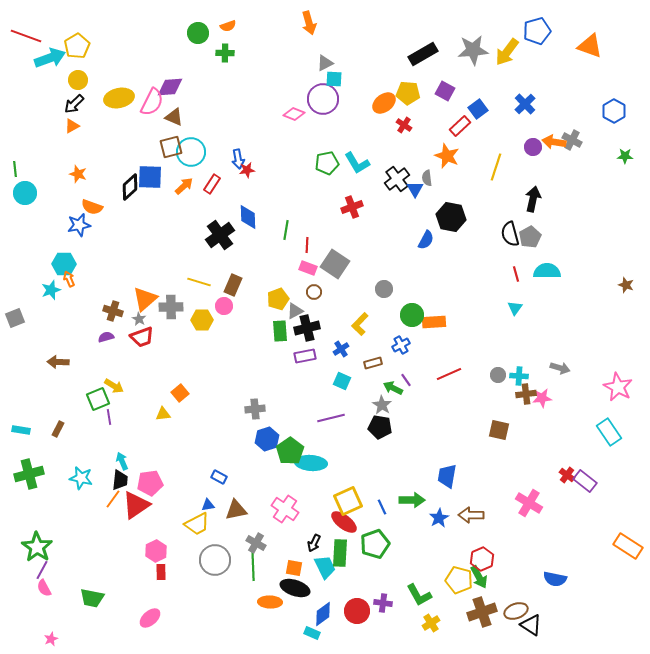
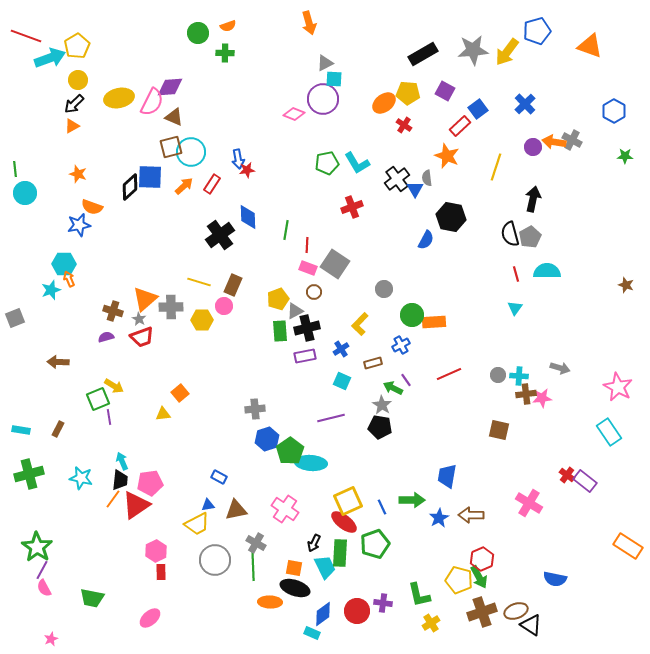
green L-shape at (419, 595): rotated 16 degrees clockwise
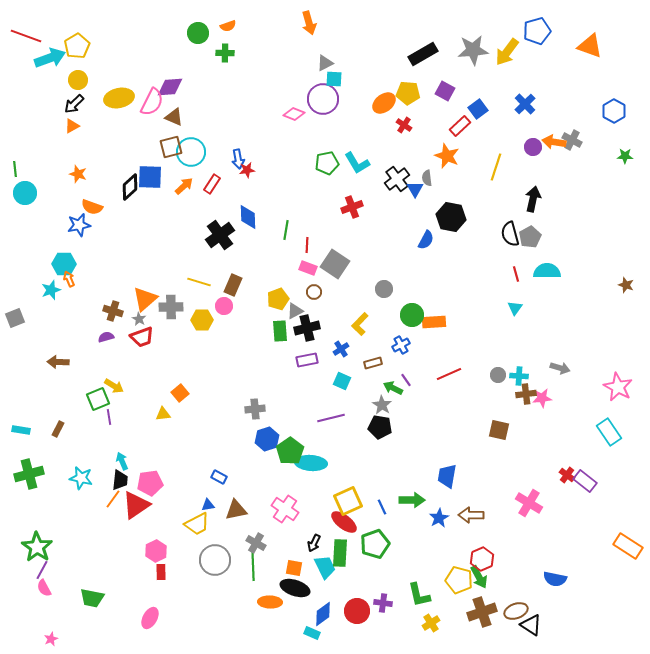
purple rectangle at (305, 356): moved 2 px right, 4 px down
pink ellipse at (150, 618): rotated 20 degrees counterclockwise
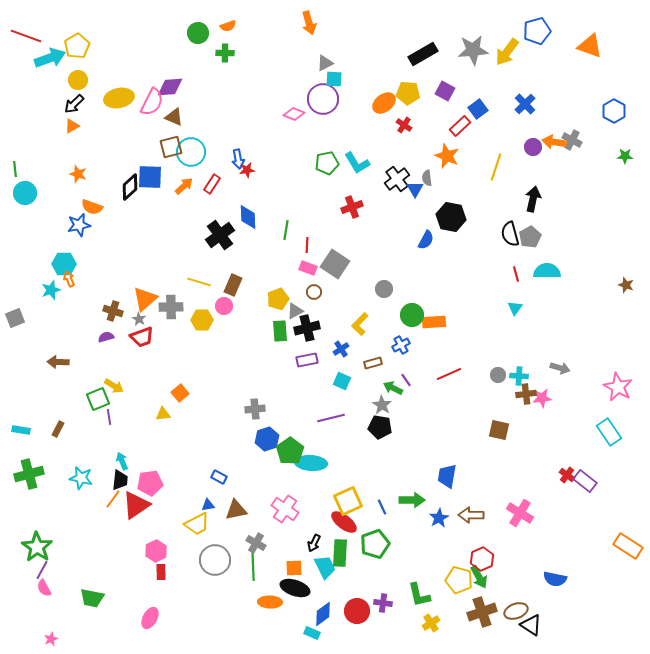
pink cross at (529, 503): moved 9 px left, 10 px down
orange square at (294, 568): rotated 12 degrees counterclockwise
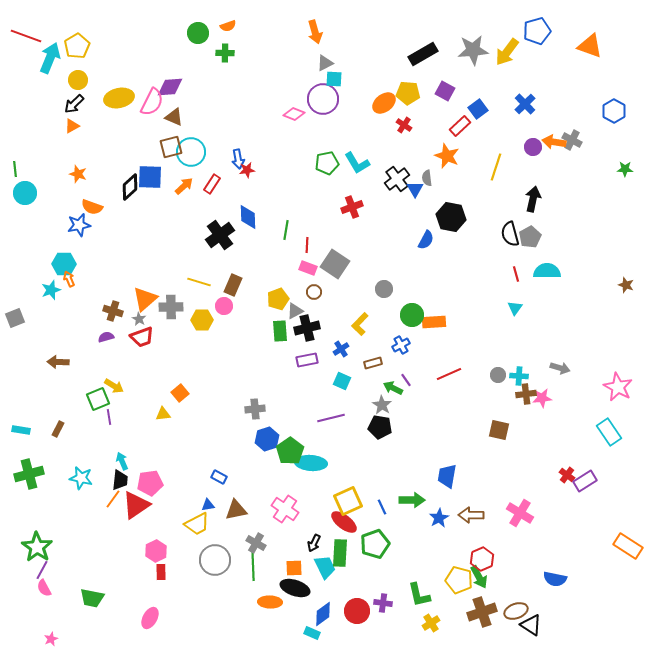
orange arrow at (309, 23): moved 6 px right, 9 px down
cyan arrow at (50, 58): rotated 48 degrees counterclockwise
green star at (625, 156): moved 13 px down
purple rectangle at (585, 481): rotated 70 degrees counterclockwise
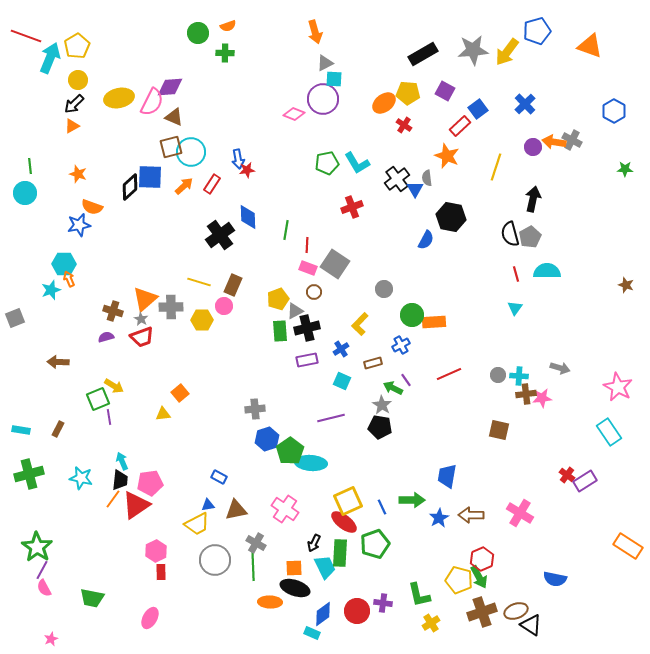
green line at (15, 169): moved 15 px right, 3 px up
gray star at (139, 319): moved 2 px right
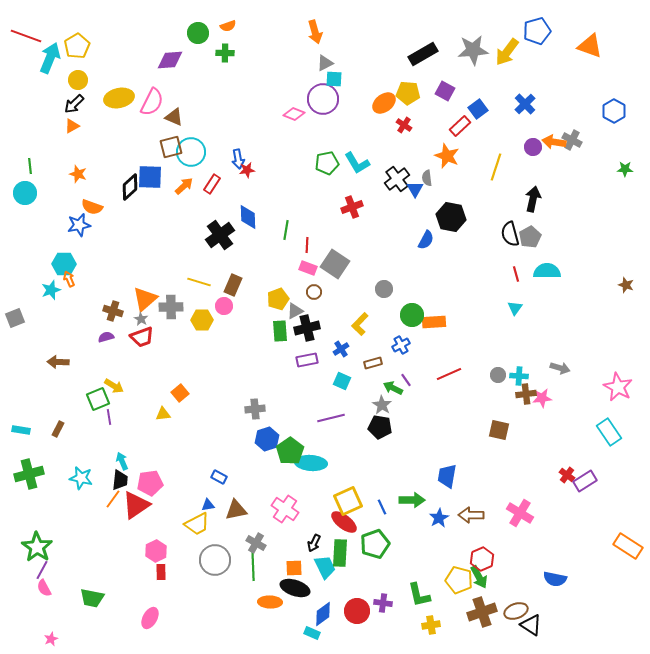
purple diamond at (170, 87): moved 27 px up
yellow cross at (431, 623): moved 2 px down; rotated 24 degrees clockwise
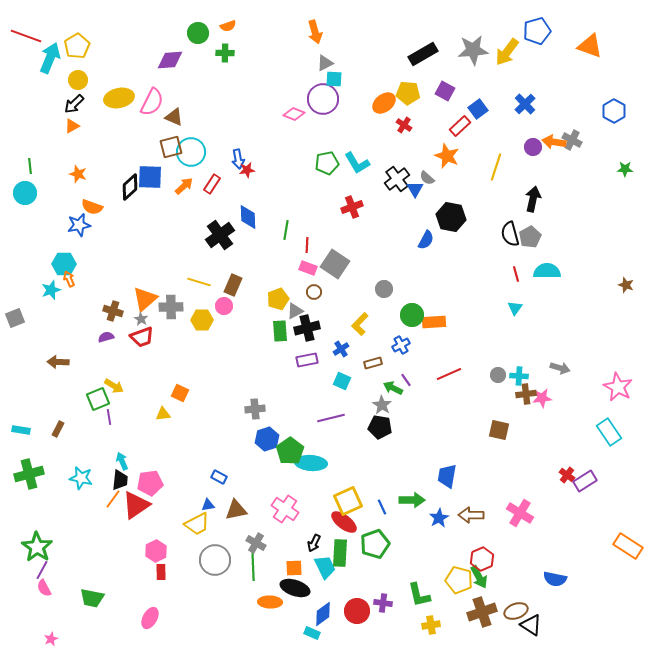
gray semicircle at (427, 178): rotated 42 degrees counterclockwise
orange square at (180, 393): rotated 24 degrees counterclockwise
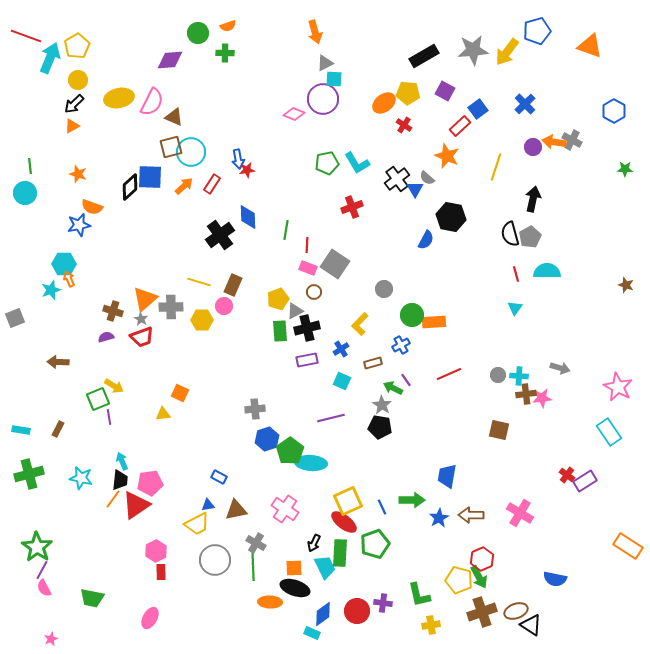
black rectangle at (423, 54): moved 1 px right, 2 px down
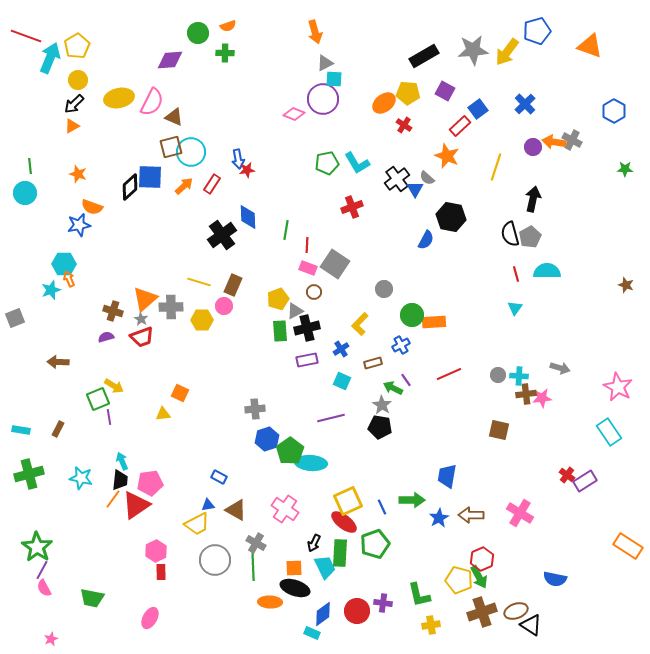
black cross at (220, 235): moved 2 px right
brown triangle at (236, 510): rotated 40 degrees clockwise
